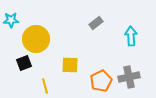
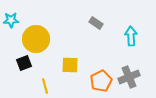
gray rectangle: rotated 72 degrees clockwise
gray cross: rotated 10 degrees counterclockwise
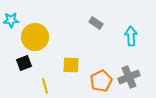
yellow circle: moved 1 px left, 2 px up
yellow square: moved 1 px right
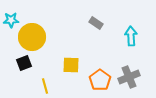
yellow circle: moved 3 px left
orange pentagon: moved 1 px left, 1 px up; rotated 10 degrees counterclockwise
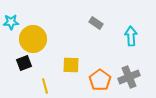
cyan star: moved 2 px down
yellow circle: moved 1 px right, 2 px down
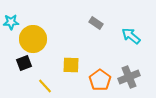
cyan arrow: rotated 48 degrees counterclockwise
yellow line: rotated 28 degrees counterclockwise
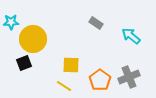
yellow line: moved 19 px right; rotated 14 degrees counterclockwise
